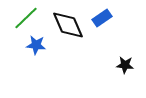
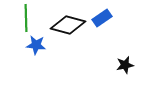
green line: rotated 48 degrees counterclockwise
black diamond: rotated 52 degrees counterclockwise
black star: rotated 18 degrees counterclockwise
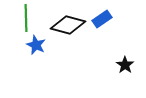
blue rectangle: moved 1 px down
blue star: rotated 18 degrees clockwise
black star: rotated 24 degrees counterclockwise
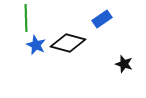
black diamond: moved 18 px down
black star: moved 1 px left, 1 px up; rotated 18 degrees counterclockwise
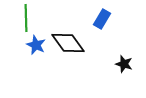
blue rectangle: rotated 24 degrees counterclockwise
black diamond: rotated 40 degrees clockwise
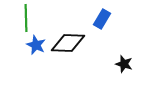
black diamond: rotated 52 degrees counterclockwise
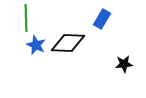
black star: rotated 24 degrees counterclockwise
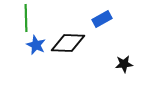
blue rectangle: rotated 30 degrees clockwise
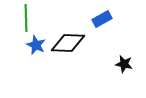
black star: rotated 18 degrees clockwise
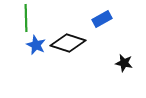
black diamond: rotated 16 degrees clockwise
black star: moved 1 px up
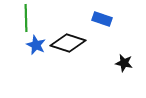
blue rectangle: rotated 48 degrees clockwise
